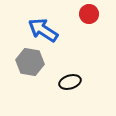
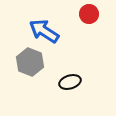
blue arrow: moved 1 px right, 1 px down
gray hexagon: rotated 12 degrees clockwise
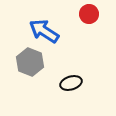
black ellipse: moved 1 px right, 1 px down
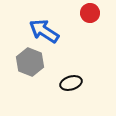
red circle: moved 1 px right, 1 px up
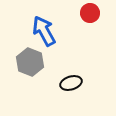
blue arrow: rotated 28 degrees clockwise
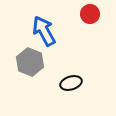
red circle: moved 1 px down
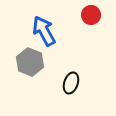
red circle: moved 1 px right, 1 px down
black ellipse: rotated 55 degrees counterclockwise
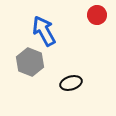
red circle: moved 6 px right
black ellipse: rotated 55 degrees clockwise
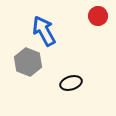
red circle: moved 1 px right, 1 px down
gray hexagon: moved 2 px left
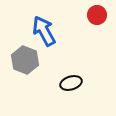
red circle: moved 1 px left, 1 px up
gray hexagon: moved 3 px left, 2 px up
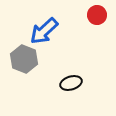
blue arrow: rotated 104 degrees counterclockwise
gray hexagon: moved 1 px left, 1 px up
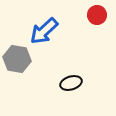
gray hexagon: moved 7 px left; rotated 12 degrees counterclockwise
